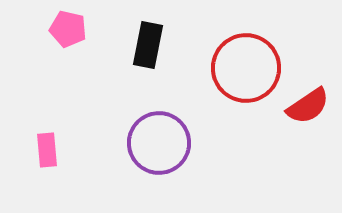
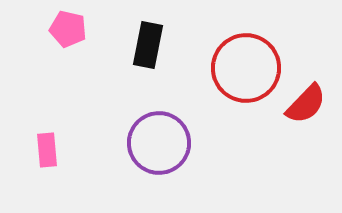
red semicircle: moved 2 px left, 2 px up; rotated 12 degrees counterclockwise
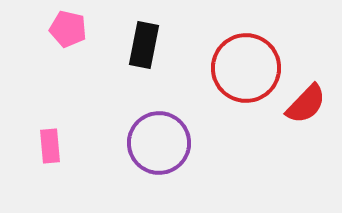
black rectangle: moved 4 px left
pink rectangle: moved 3 px right, 4 px up
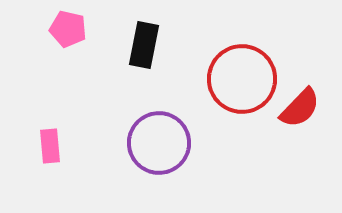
red circle: moved 4 px left, 11 px down
red semicircle: moved 6 px left, 4 px down
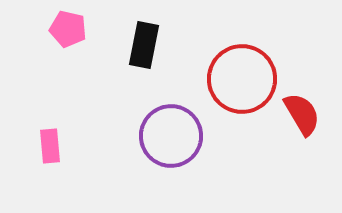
red semicircle: moved 2 px right, 6 px down; rotated 75 degrees counterclockwise
purple circle: moved 12 px right, 7 px up
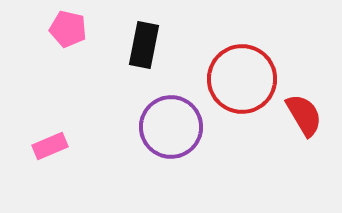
red semicircle: moved 2 px right, 1 px down
purple circle: moved 9 px up
pink rectangle: rotated 72 degrees clockwise
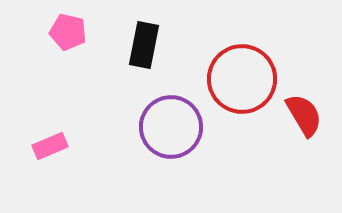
pink pentagon: moved 3 px down
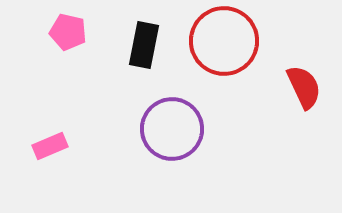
red circle: moved 18 px left, 38 px up
red semicircle: moved 28 px up; rotated 6 degrees clockwise
purple circle: moved 1 px right, 2 px down
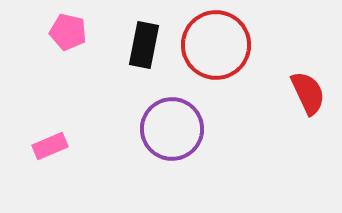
red circle: moved 8 px left, 4 px down
red semicircle: moved 4 px right, 6 px down
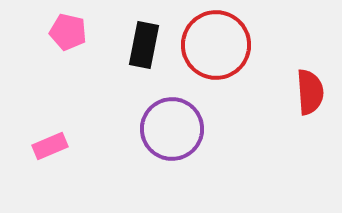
red semicircle: moved 2 px right, 1 px up; rotated 21 degrees clockwise
